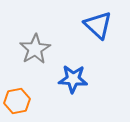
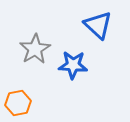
blue star: moved 14 px up
orange hexagon: moved 1 px right, 2 px down
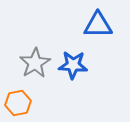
blue triangle: rotated 44 degrees counterclockwise
gray star: moved 14 px down
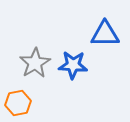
blue triangle: moved 7 px right, 9 px down
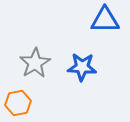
blue triangle: moved 14 px up
blue star: moved 9 px right, 2 px down
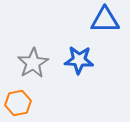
gray star: moved 2 px left
blue star: moved 3 px left, 7 px up
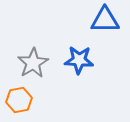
orange hexagon: moved 1 px right, 3 px up
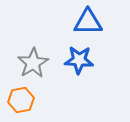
blue triangle: moved 17 px left, 2 px down
orange hexagon: moved 2 px right
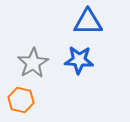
orange hexagon: rotated 25 degrees clockwise
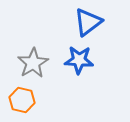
blue triangle: rotated 36 degrees counterclockwise
orange hexagon: moved 1 px right
